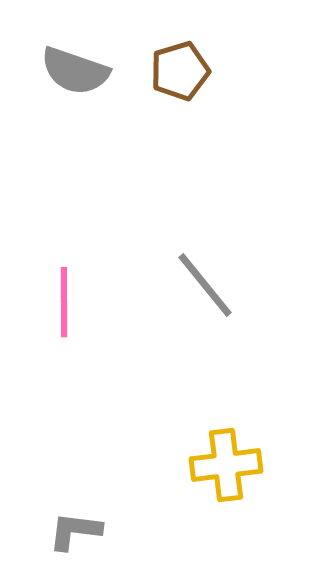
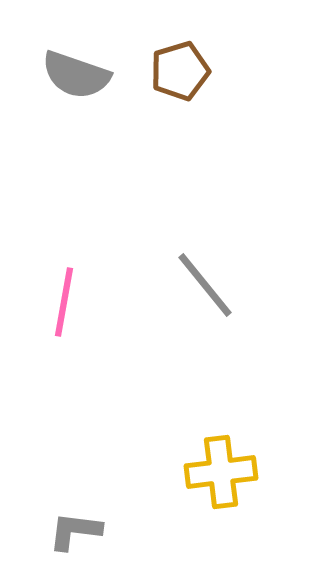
gray semicircle: moved 1 px right, 4 px down
pink line: rotated 10 degrees clockwise
yellow cross: moved 5 px left, 7 px down
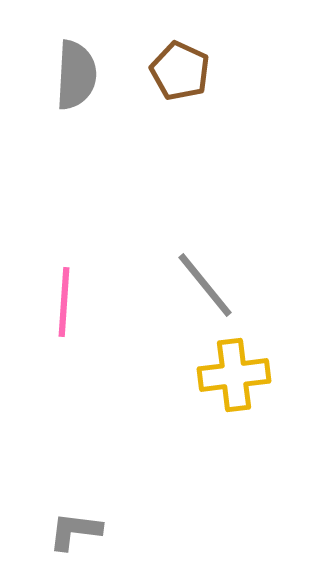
brown pentagon: rotated 30 degrees counterclockwise
gray semicircle: rotated 106 degrees counterclockwise
pink line: rotated 6 degrees counterclockwise
yellow cross: moved 13 px right, 97 px up
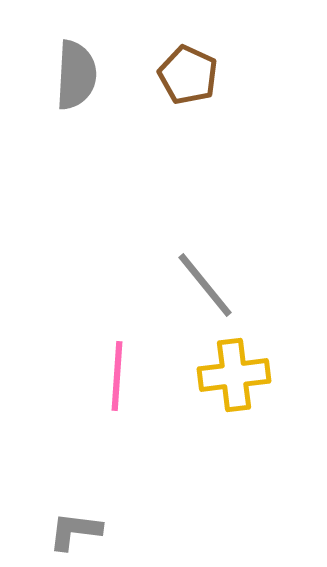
brown pentagon: moved 8 px right, 4 px down
pink line: moved 53 px right, 74 px down
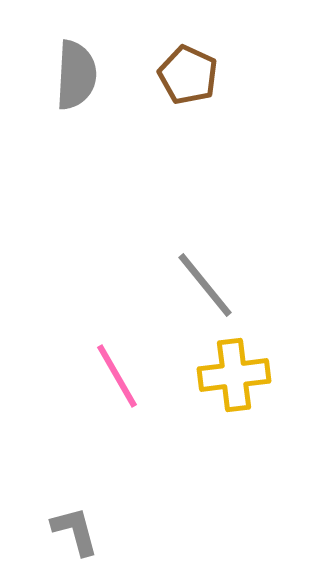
pink line: rotated 34 degrees counterclockwise
gray L-shape: rotated 68 degrees clockwise
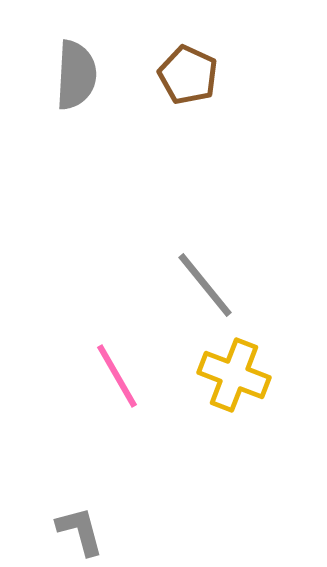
yellow cross: rotated 28 degrees clockwise
gray L-shape: moved 5 px right
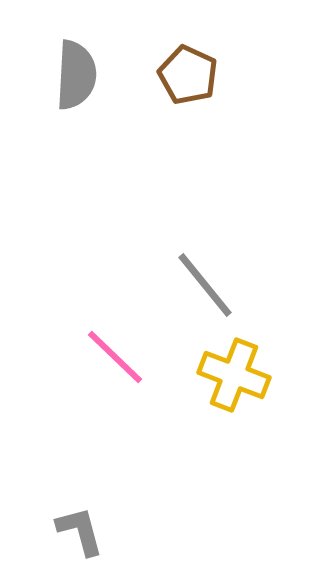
pink line: moved 2 px left, 19 px up; rotated 16 degrees counterclockwise
